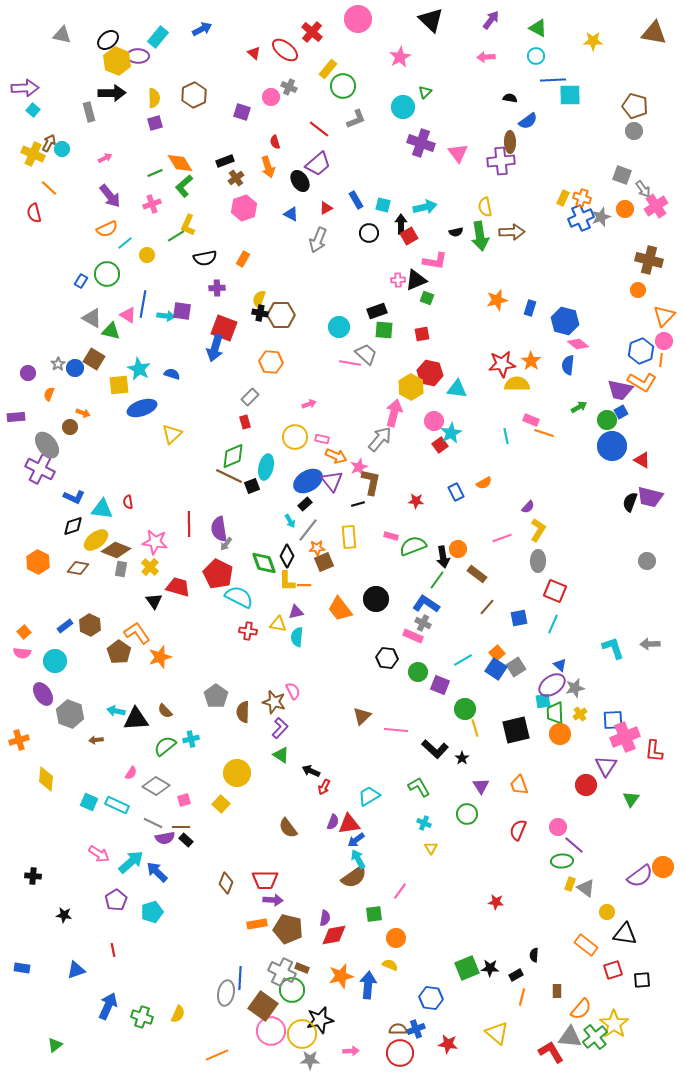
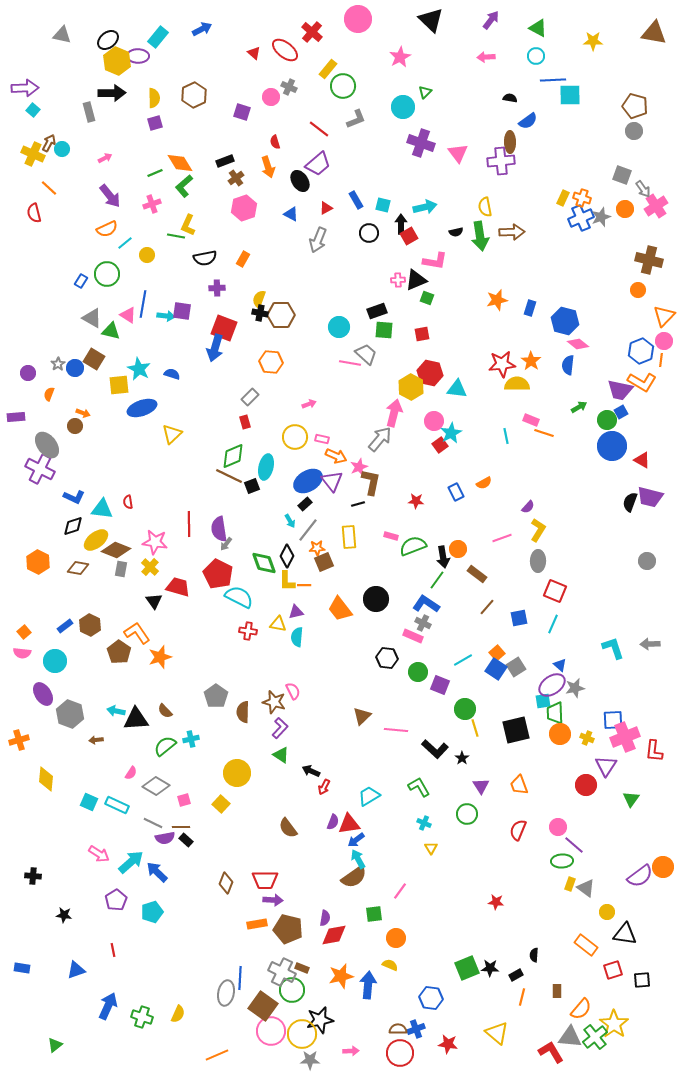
green line at (176, 236): rotated 42 degrees clockwise
brown circle at (70, 427): moved 5 px right, 1 px up
yellow cross at (580, 714): moved 7 px right, 24 px down; rotated 32 degrees counterclockwise
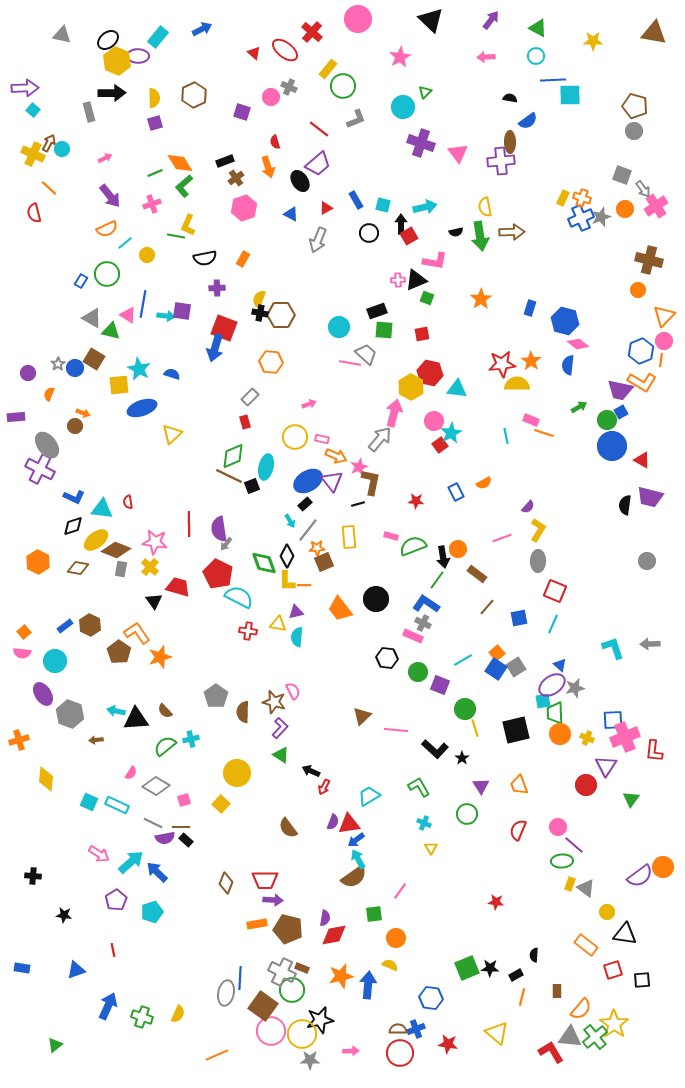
orange star at (497, 300): moved 16 px left, 1 px up; rotated 20 degrees counterclockwise
black semicircle at (630, 502): moved 5 px left, 3 px down; rotated 12 degrees counterclockwise
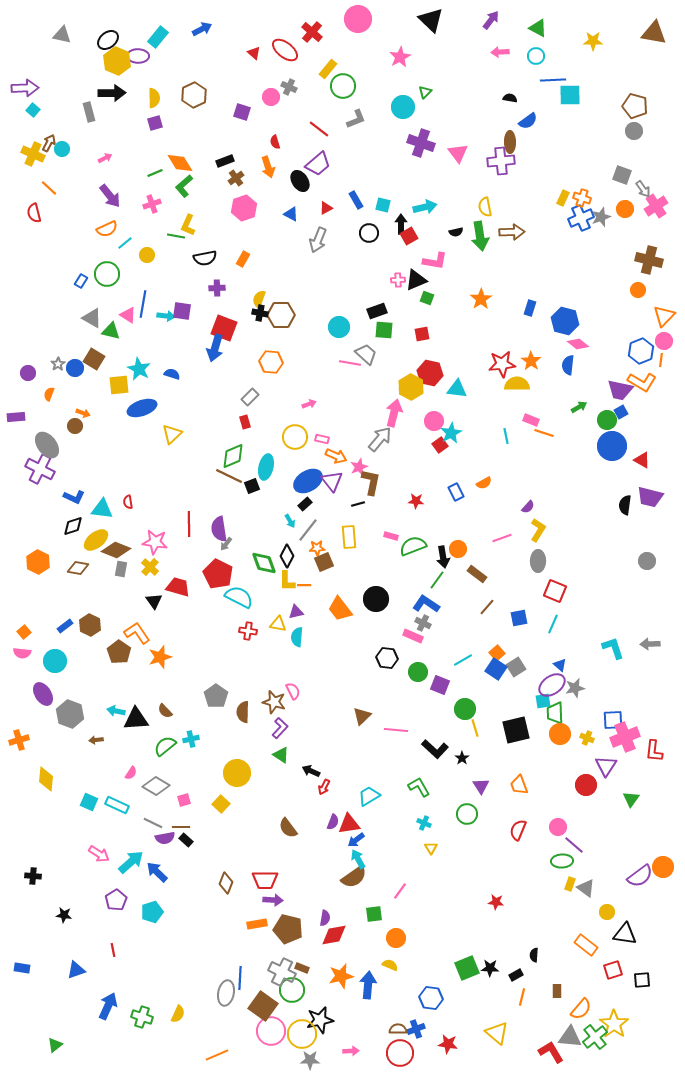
pink arrow at (486, 57): moved 14 px right, 5 px up
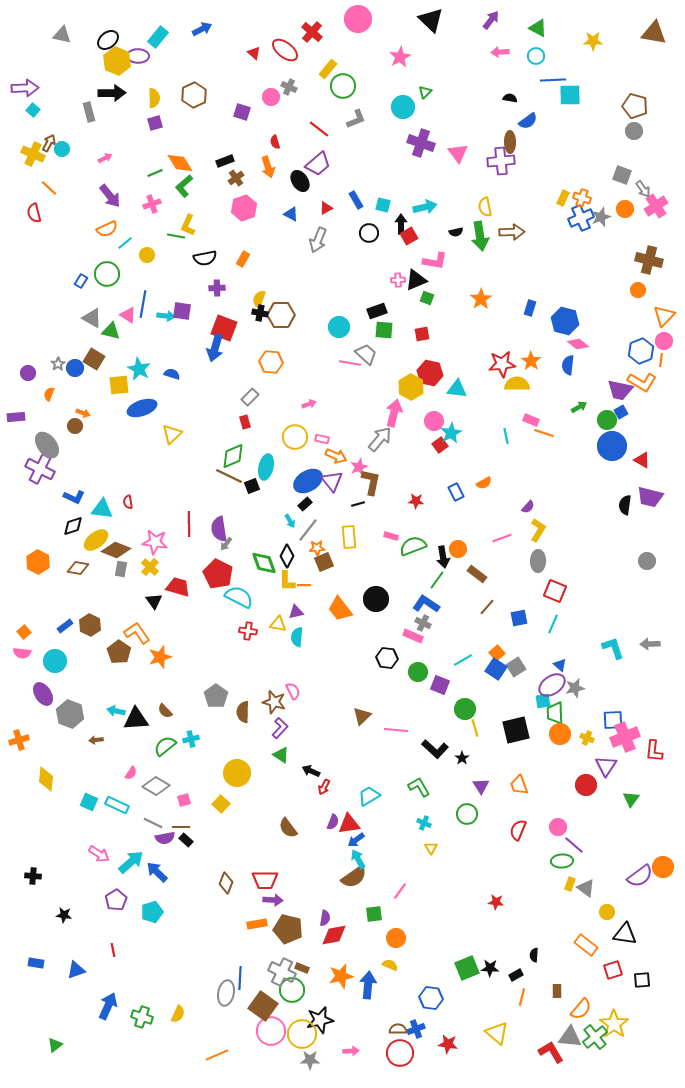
blue rectangle at (22, 968): moved 14 px right, 5 px up
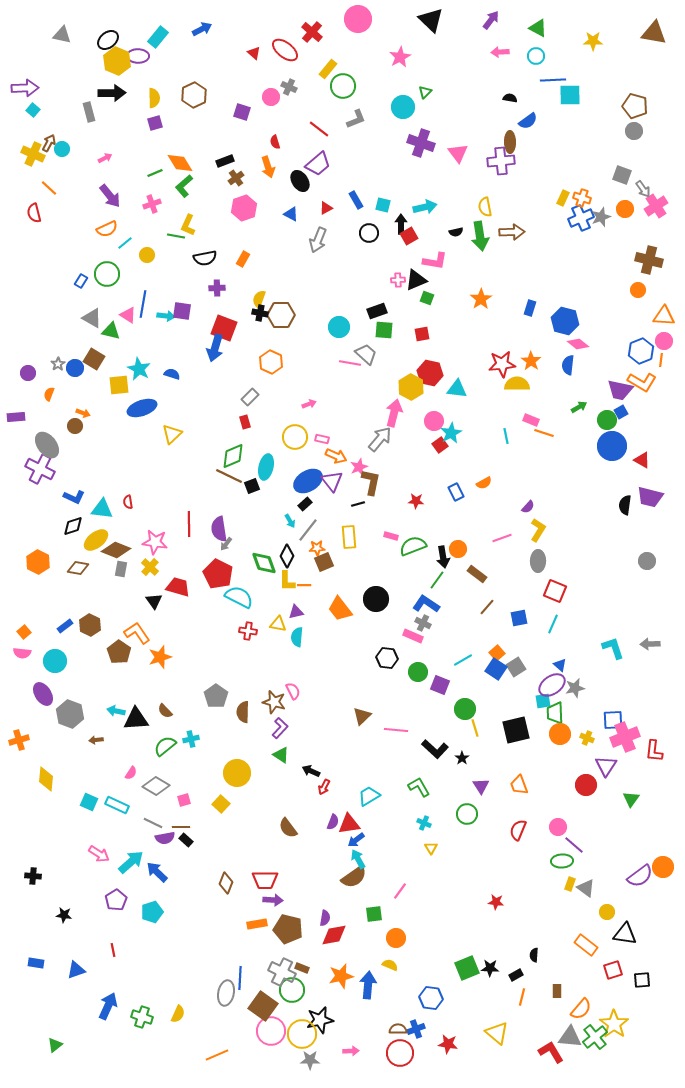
orange triangle at (664, 316): rotated 50 degrees clockwise
orange hexagon at (271, 362): rotated 20 degrees clockwise
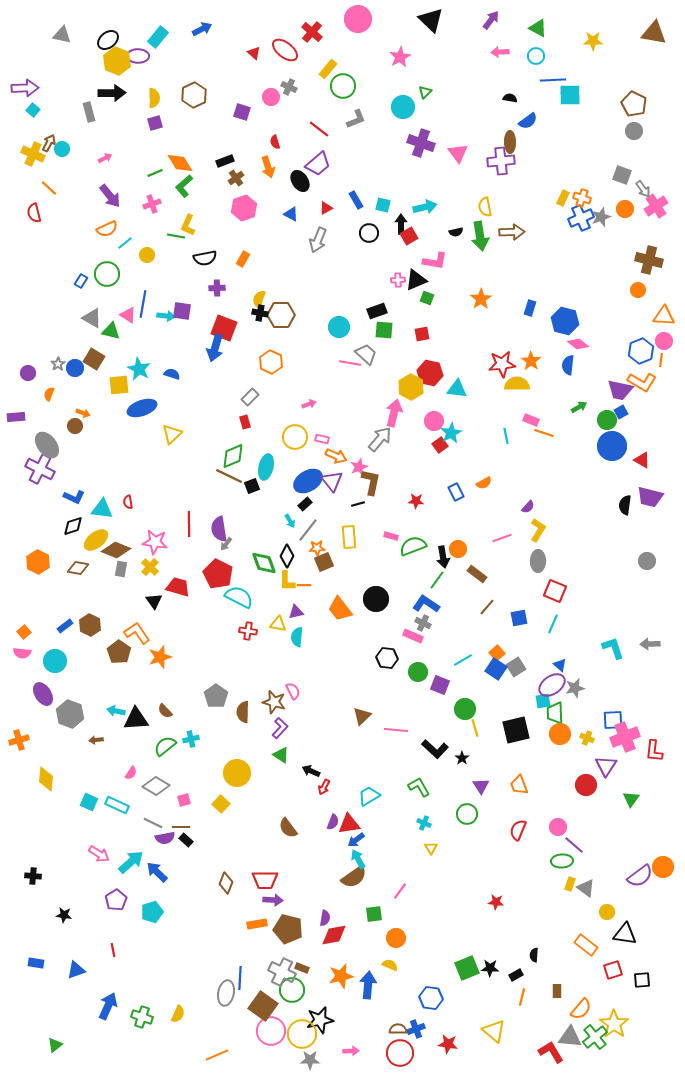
brown pentagon at (635, 106): moved 1 px left, 2 px up; rotated 10 degrees clockwise
yellow triangle at (497, 1033): moved 3 px left, 2 px up
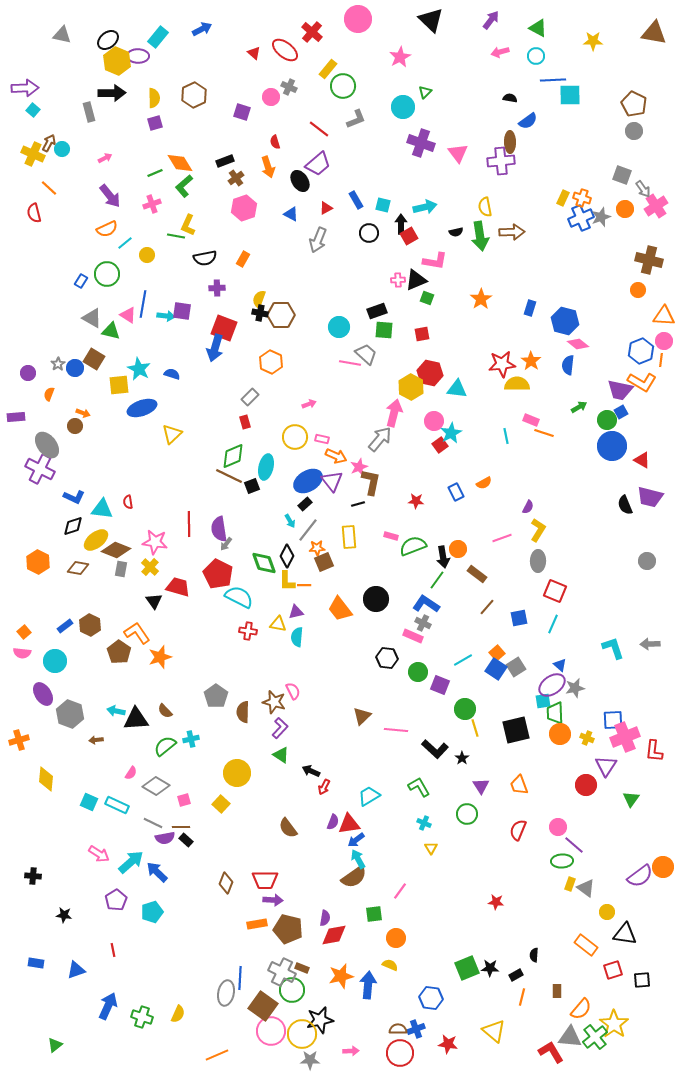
pink arrow at (500, 52): rotated 12 degrees counterclockwise
black semicircle at (625, 505): rotated 30 degrees counterclockwise
purple semicircle at (528, 507): rotated 16 degrees counterclockwise
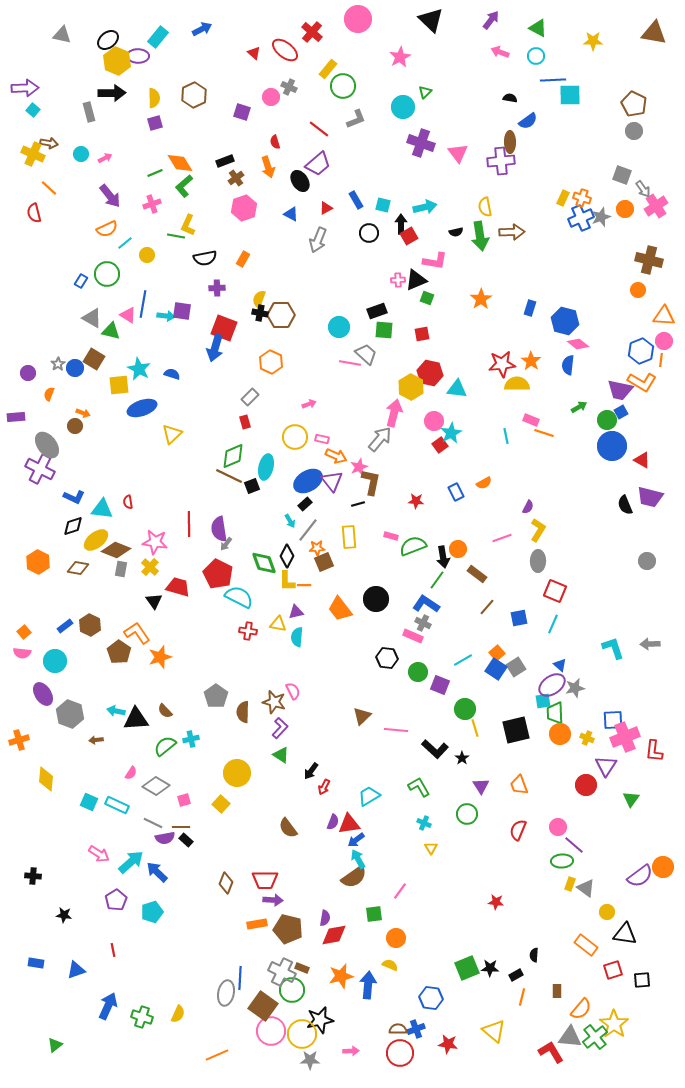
pink arrow at (500, 52): rotated 36 degrees clockwise
brown arrow at (49, 143): rotated 72 degrees clockwise
cyan circle at (62, 149): moved 19 px right, 5 px down
black arrow at (311, 771): rotated 78 degrees counterclockwise
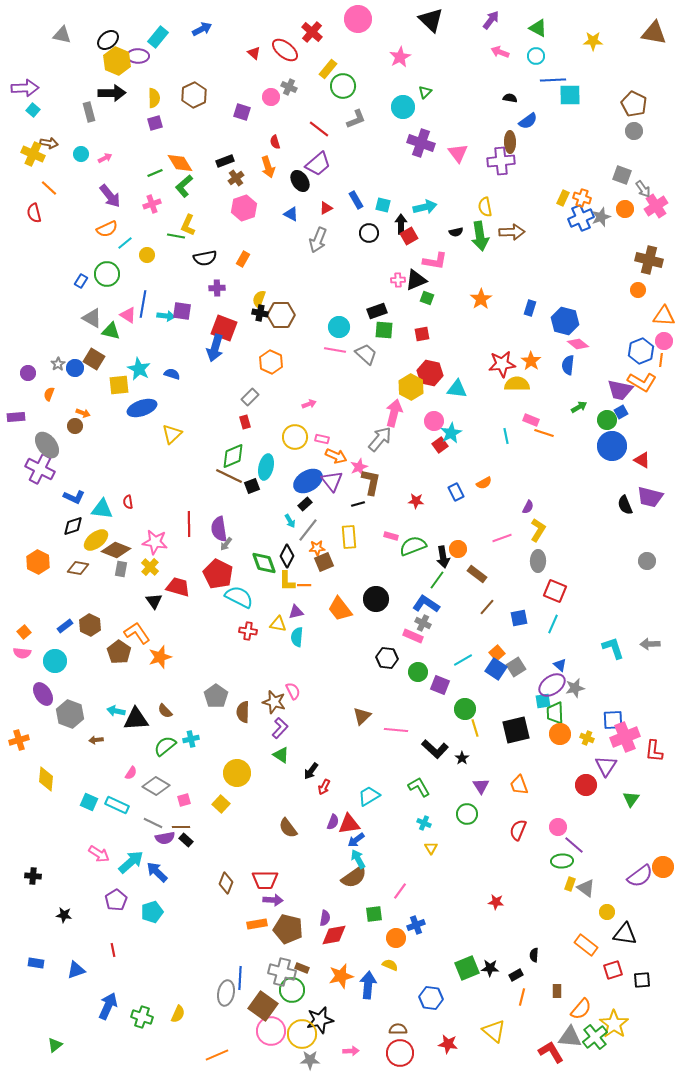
pink line at (350, 363): moved 15 px left, 13 px up
gray cross at (282, 972): rotated 12 degrees counterclockwise
blue cross at (416, 1029): moved 104 px up
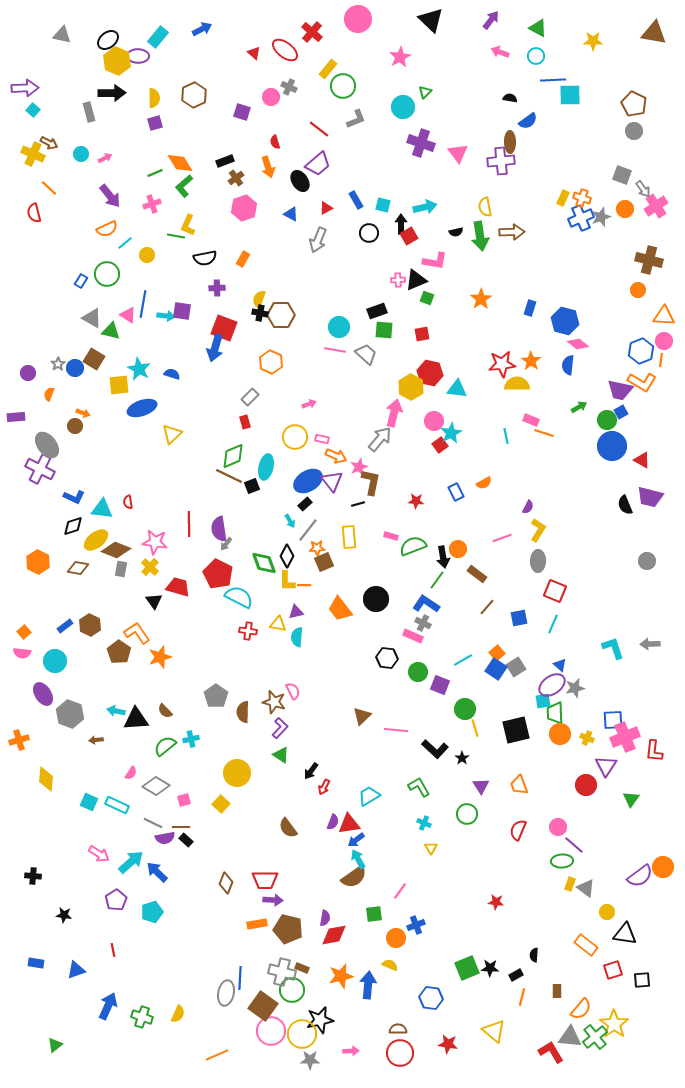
brown arrow at (49, 143): rotated 18 degrees clockwise
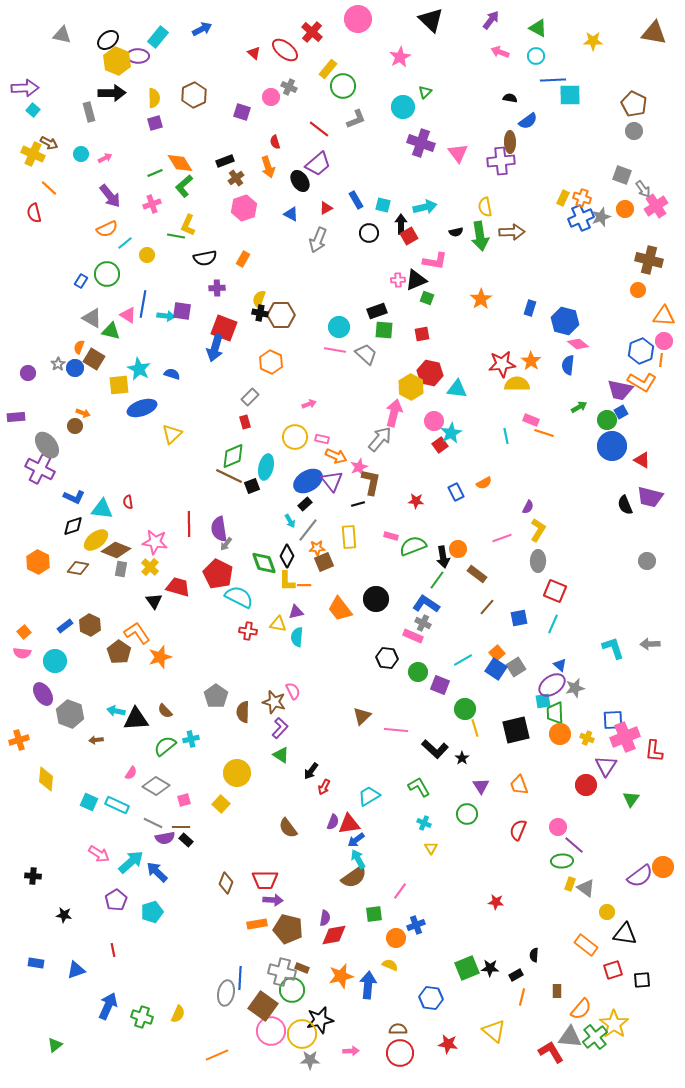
orange semicircle at (49, 394): moved 30 px right, 47 px up
